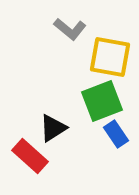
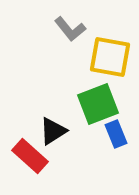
gray L-shape: rotated 12 degrees clockwise
green square: moved 4 px left, 3 px down
black triangle: moved 3 px down
blue rectangle: rotated 12 degrees clockwise
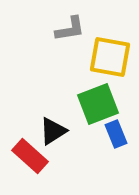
gray L-shape: rotated 60 degrees counterclockwise
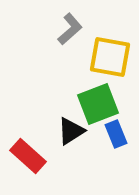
gray L-shape: rotated 32 degrees counterclockwise
black triangle: moved 18 px right
red rectangle: moved 2 px left
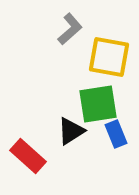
yellow square: moved 1 px left
green square: rotated 12 degrees clockwise
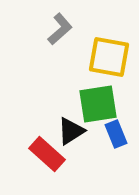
gray L-shape: moved 10 px left
red rectangle: moved 19 px right, 2 px up
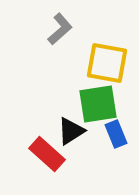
yellow square: moved 2 px left, 6 px down
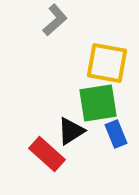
gray L-shape: moved 5 px left, 9 px up
green square: moved 1 px up
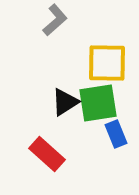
yellow square: rotated 9 degrees counterclockwise
black triangle: moved 6 px left, 29 px up
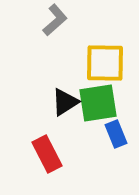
yellow square: moved 2 px left
red rectangle: rotated 21 degrees clockwise
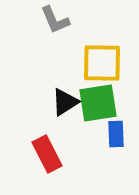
gray L-shape: rotated 108 degrees clockwise
yellow square: moved 3 px left
blue rectangle: rotated 20 degrees clockwise
